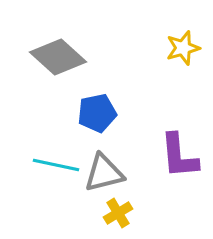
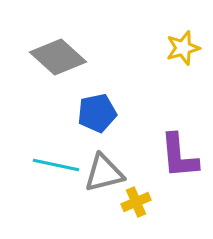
yellow cross: moved 18 px right, 11 px up; rotated 8 degrees clockwise
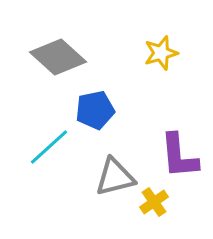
yellow star: moved 22 px left, 5 px down
blue pentagon: moved 2 px left, 3 px up
cyan line: moved 7 px left, 18 px up; rotated 54 degrees counterclockwise
gray triangle: moved 11 px right, 4 px down
yellow cross: moved 18 px right; rotated 12 degrees counterclockwise
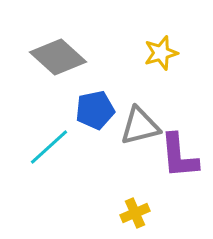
gray triangle: moved 25 px right, 51 px up
yellow cross: moved 19 px left, 11 px down; rotated 12 degrees clockwise
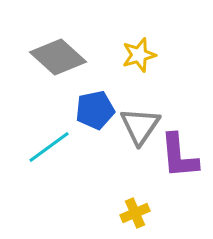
yellow star: moved 22 px left, 2 px down
gray triangle: rotated 42 degrees counterclockwise
cyan line: rotated 6 degrees clockwise
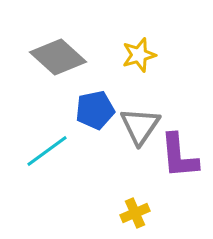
cyan line: moved 2 px left, 4 px down
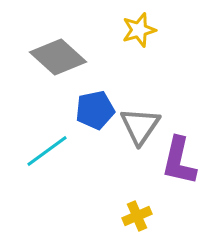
yellow star: moved 25 px up
purple L-shape: moved 5 px down; rotated 18 degrees clockwise
yellow cross: moved 2 px right, 3 px down
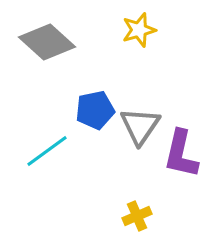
gray diamond: moved 11 px left, 15 px up
purple L-shape: moved 2 px right, 7 px up
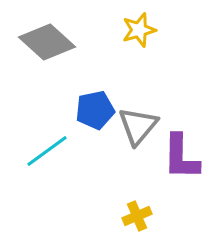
gray triangle: moved 2 px left; rotated 6 degrees clockwise
purple L-shape: moved 3 px down; rotated 12 degrees counterclockwise
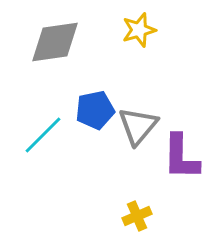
gray diamond: moved 8 px right; rotated 50 degrees counterclockwise
cyan line: moved 4 px left, 16 px up; rotated 9 degrees counterclockwise
